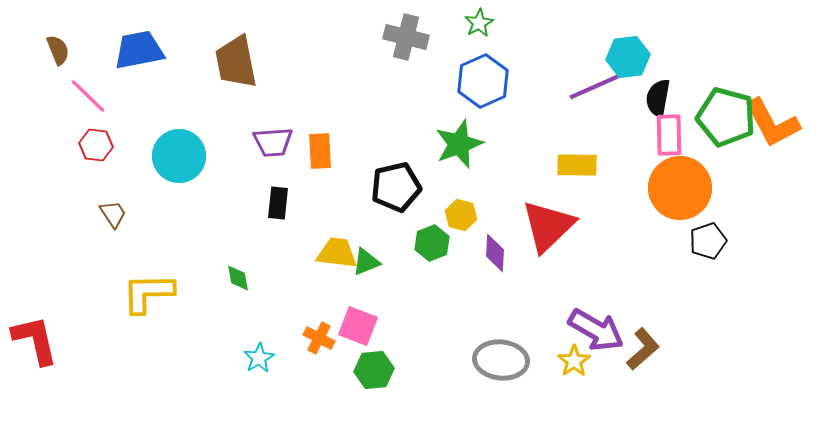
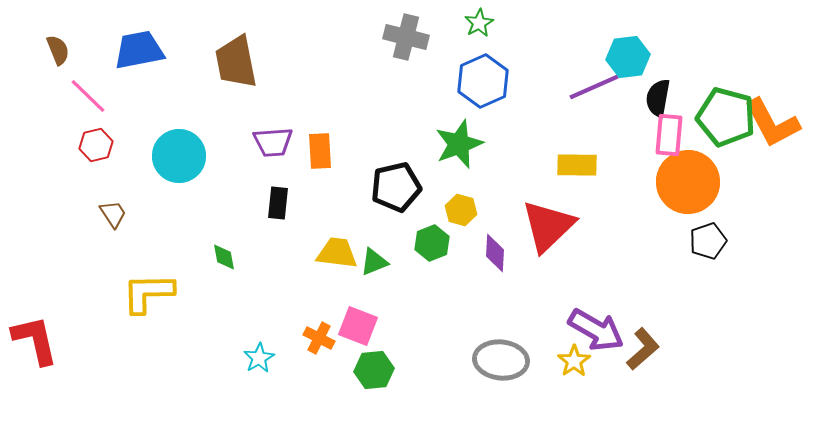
pink rectangle at (669, 135): rotated 6 degrees clockwise
red hexagon at (96, 145): rotated 20 degrees counterclockwise
orange circle at (680, 188): moved 8 px right, 6 px up
yellow hexagon at (461, 215): moved 5 px up
green triangle at (366, 262): moved 8 px right
green diamond at (238, 278): moved 14 px left, 21 px up
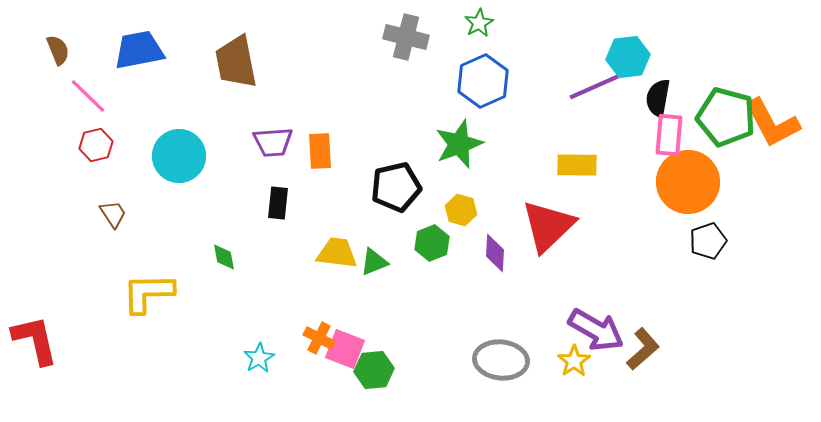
pink square at (358, 326): moved 13 px left, 23 px down
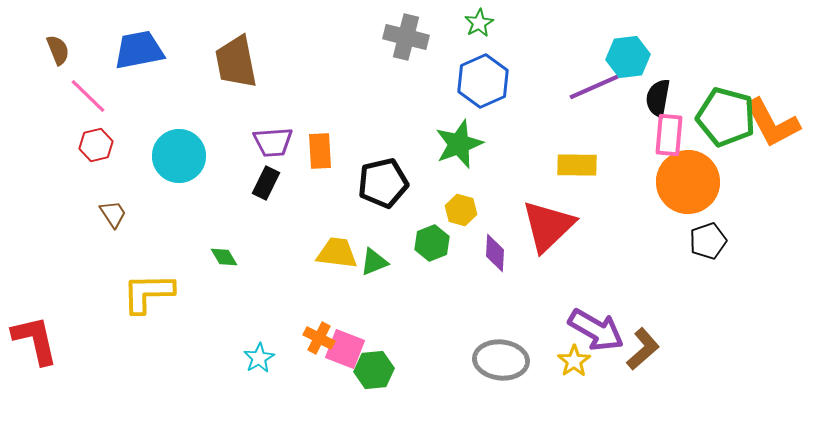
black pentagon at (396, 187): moved 13 px left, 4 px up
black rectangle at (278, 203): moved 12 px left, 20 px up; rotated 20 degrees clockwise
green diamond at (224, 257): rotated 20 degrees counterclockwise
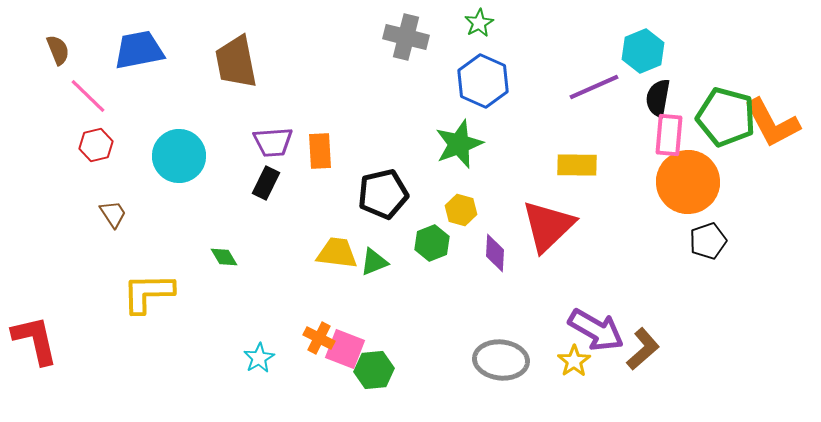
cyan hexagon at (628, 57): moved 15 px right, 6 px up; rotated 15 degrees counterclockwise
blue hexagon at (483, 81): rotated 12 degrees counterclockwise
black pentagon at (383, 183): moved 11 px down
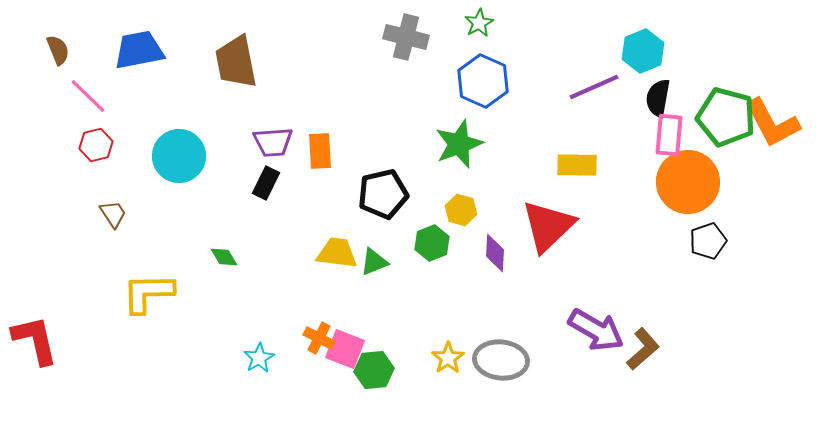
yellow star at (574, 361): moved 126 px left, 3 px up
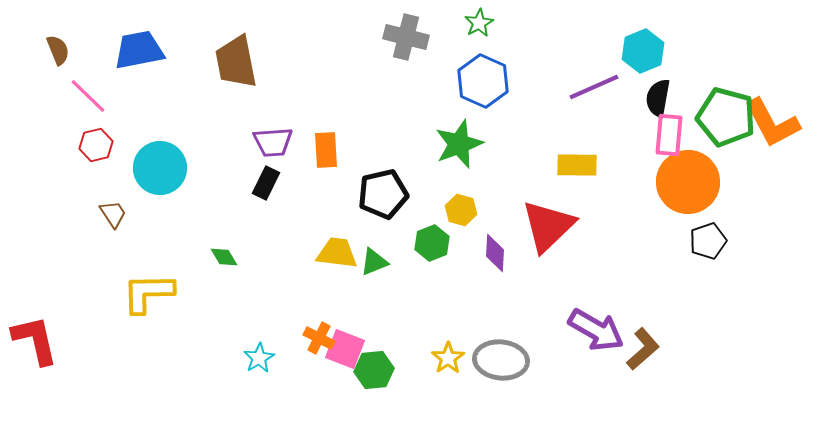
orange rectangle at (320, 151): moved 6 px right, 1 px up
cyan circle at (179, 156): moved 19 px left, 12 px down
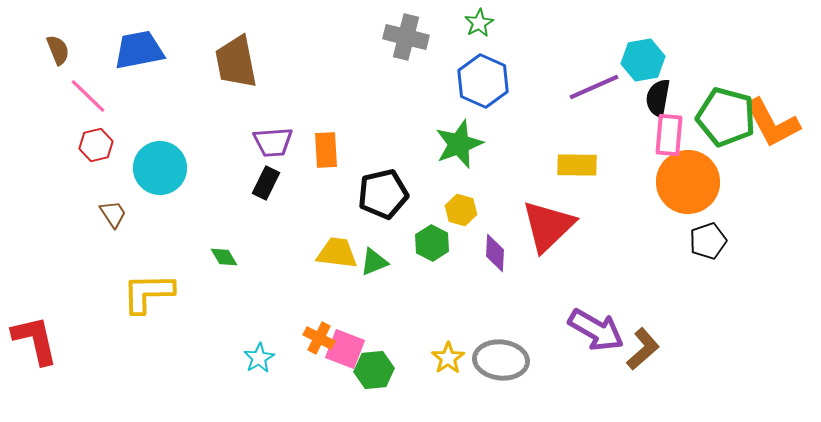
cyan hexagon at (643, 51): moved 9 px down; rotated 12 degrees clockwise
green hexagon at (432, 243): rotated 12 degrees counterclockwise
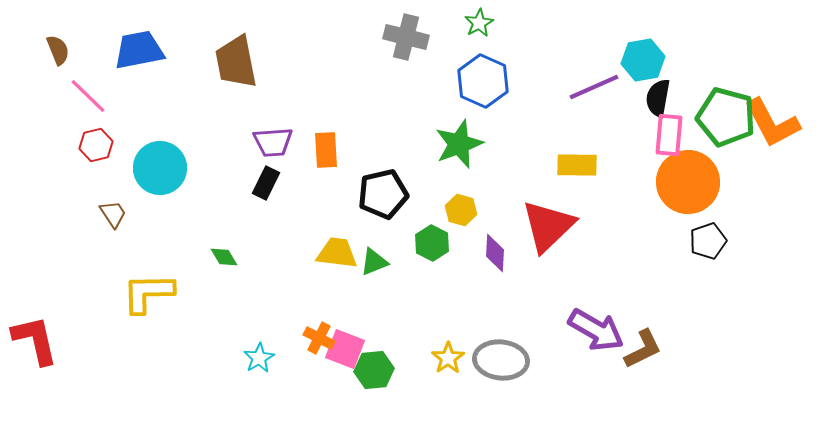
brown L-shape at (643, 349): rotated 15 degrees clockwise
